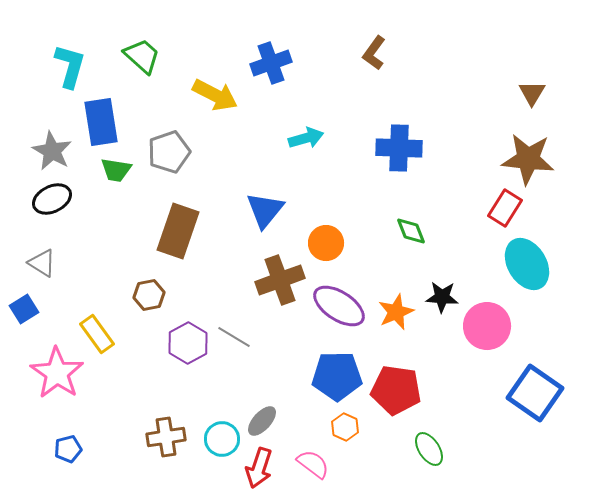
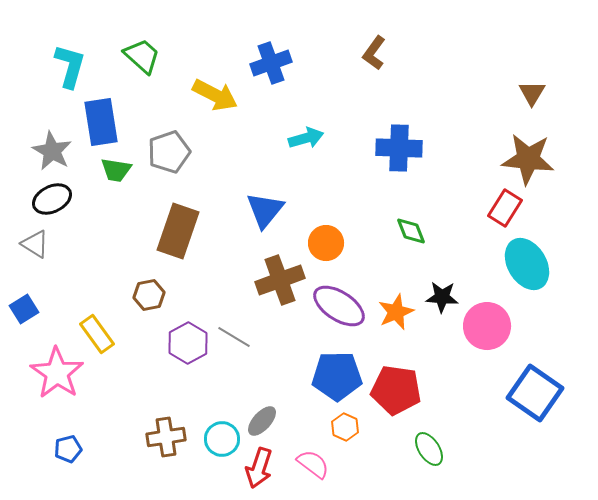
gray triangle at (42, 263): moved 7 px left, 19 px up
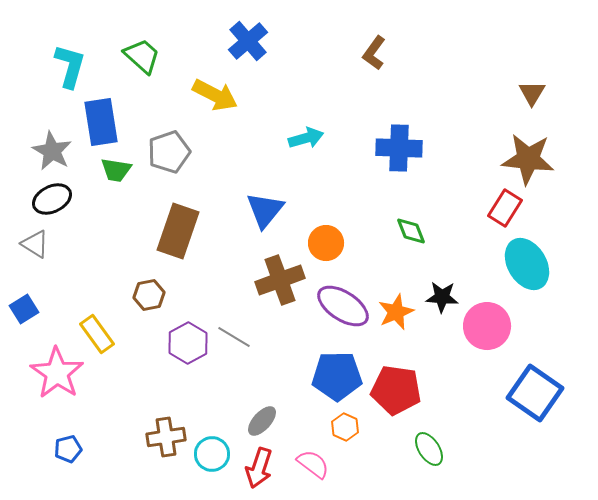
blue cross at (271, 63): moved 23 px left, 22 px up; rotated 21 degrees counterclockwise
purple ellipse at (339, 306): moved 4 px right
cyan circle at (222, 439): moved 10 px left, 15 px down
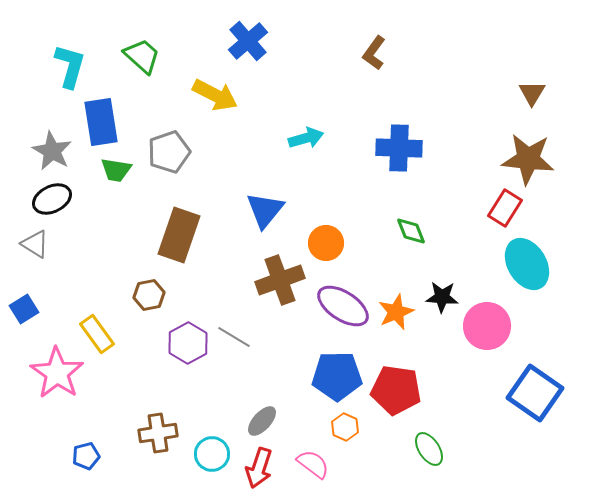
brown rectangle at (178, 231): moved 1 px right, 4 px down
brown cross at (166, 437): moved 8 px left, 4 px up
blue pentagon at (68, 449): moved 18 px right, 7 px down
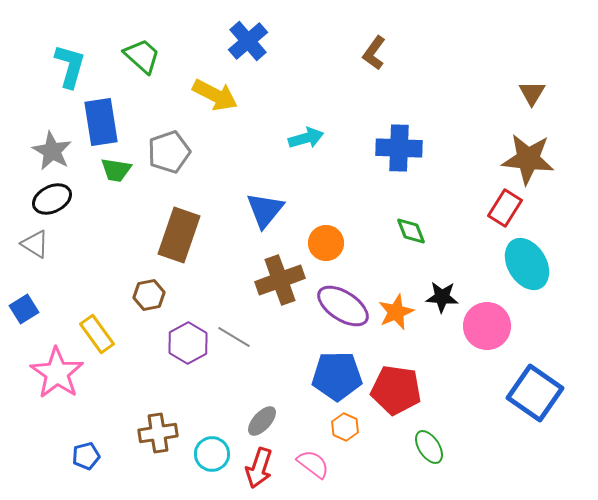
green ellipse at (429, 449): moved 2 px up
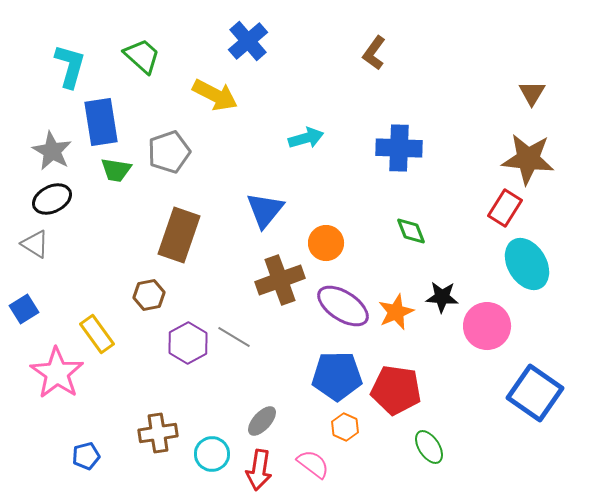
red arrow at (259, 468): moved 2 px down; rotated 9 degrees counterclockwise
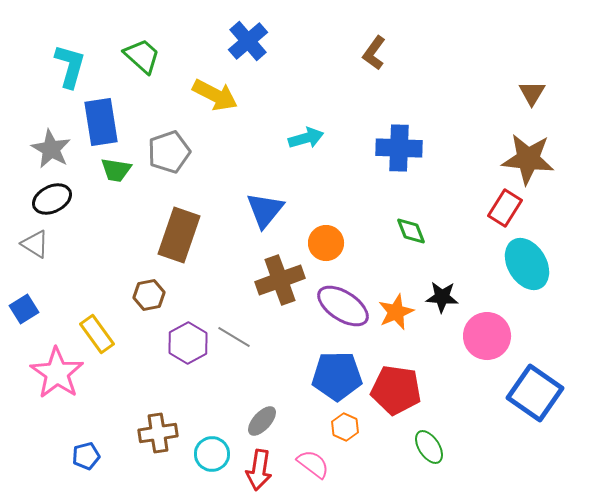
gray star at (52, 151): moved 1 px left, 2 px up
pink circle at (487, 326): moved 10 px down
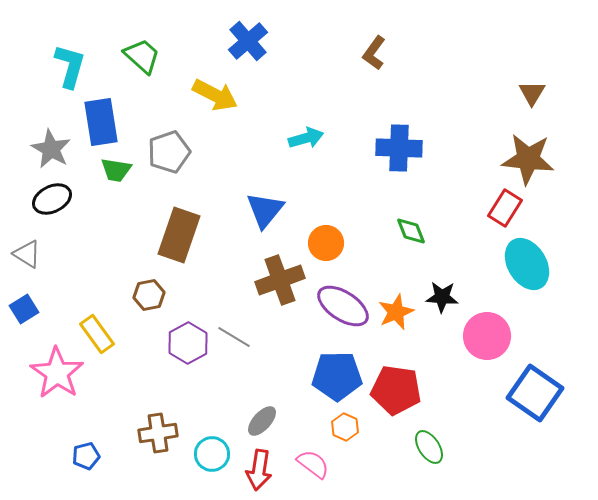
gray triangle at (35, 244): moved 8 px left, 10 px down
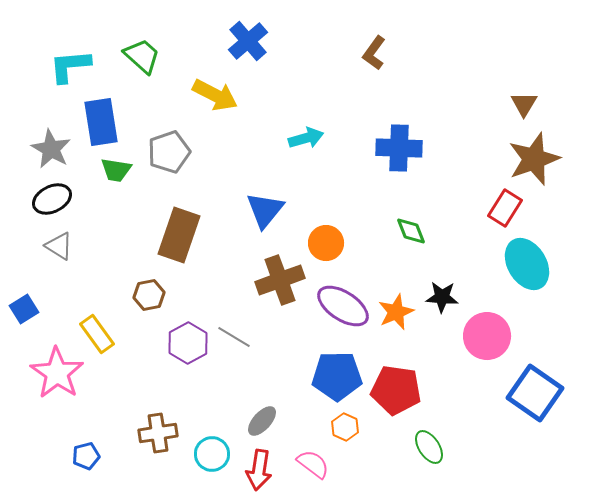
cyan L-shape at (70, 66): rotated 111 degrees counterclockwise
brown triangle at (532, 93): moved 8 px left, 11 px down
brown star at (528, 159): moved 6 px right; rotated 26 degrees counterclockwise
gray triangle at (27, 254): moved 32 px right, 8 px up
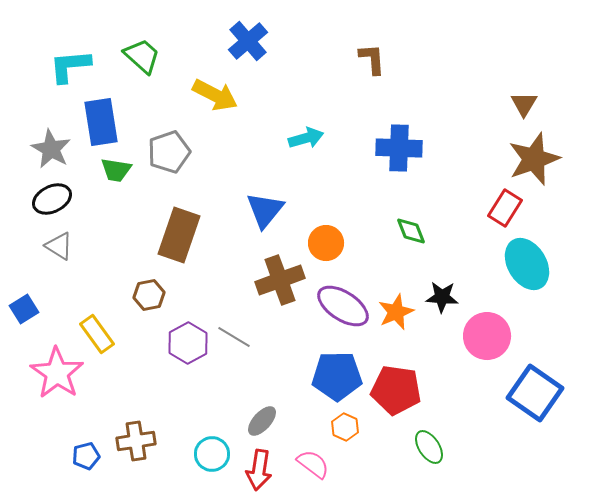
brown L-shape at (374, 53): moved 2 px left, 6 px down; rotated 140 degrees clockwise
brown cross at (158, 433): moved 22 px left, 8 px down
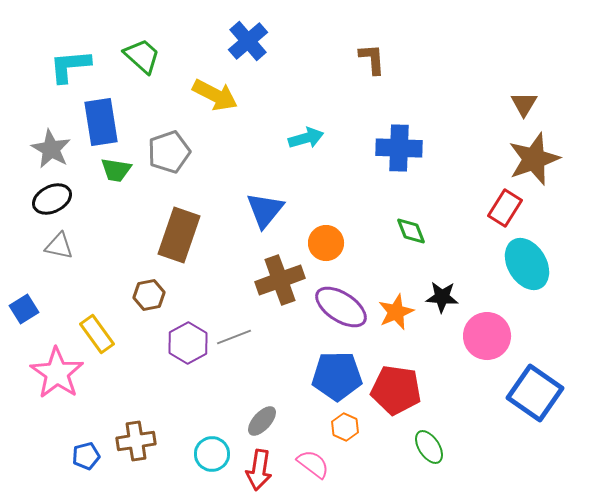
gray triangle at (59, 246): rotated 20 degrees counterclockwise
purple ellipse at (343, 306): moved 2 px left, 1 px down
gray line at (234, 337): rotated 52 degrees counterclockwise
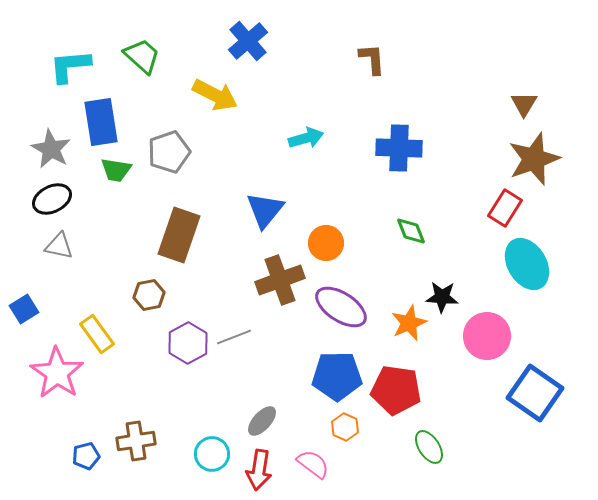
orange star at (396, 312): moved 13 px right, 11 px down
